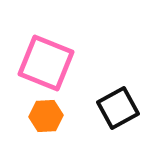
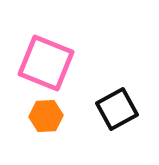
black square: moved 1 px left, 1 px down
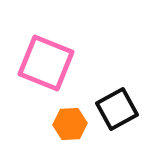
orange hexagon: moved 24 px right, 8 px down
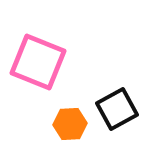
pink square: moved 8 px left, 1 px up
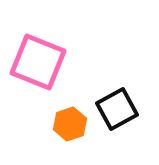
orange hexagon: rotated 16 degrees counterclockwise
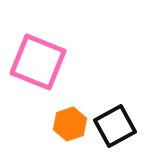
black square: moved 2 px left, 17 px down
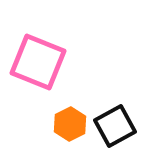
orange hexagon: rotated 8 degrees counterclockwise
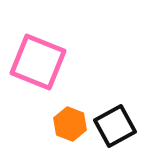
orange hexagon: rotated 12 degrees counterclockwise
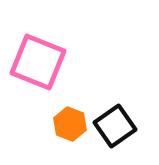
black square: rotated 6 degrees counterclockwise
